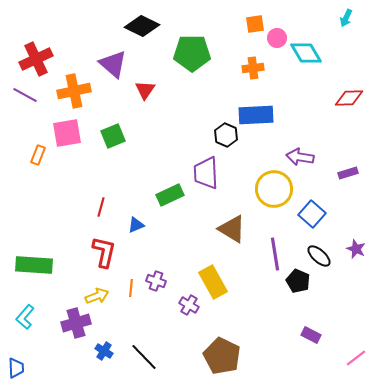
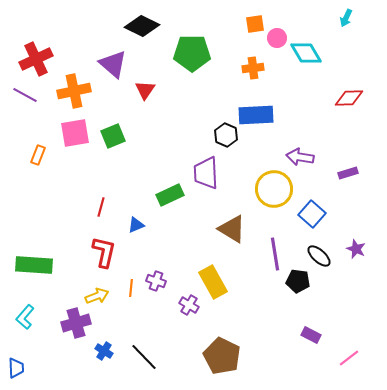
pink square at (67, 133): moved 8 px right
black pentagon at (298, 281): rotated 15 degrees counterclockwise
pink line at (356, 358): moved 7 px left
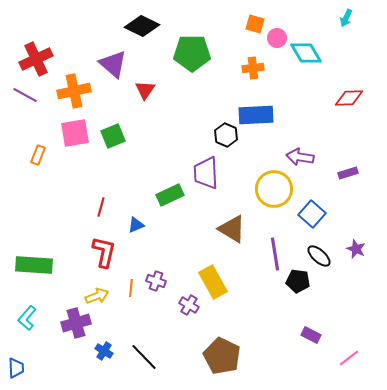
orange square at (255, 24): rotated 24 degrees clockwise
cyan L-shape at (25, 317): moved 2 px right, 1 px down
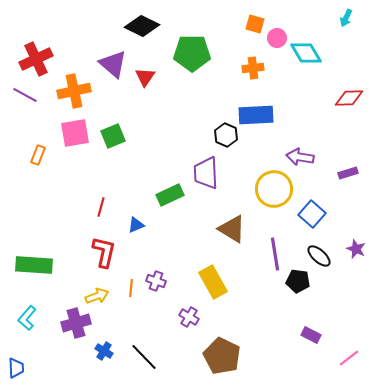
red triangle at (145, 90): moved 13 px up
purple cross at (189, 305): moved 12 px down
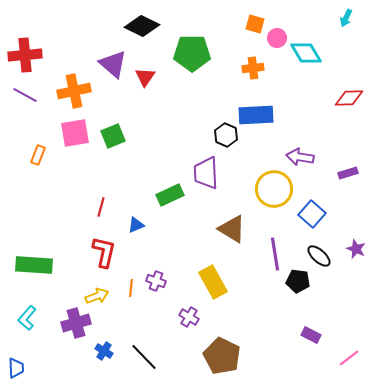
red cross at (36, 59): moved 11 px left, 4 px up; rotated 20 degrees clockwise
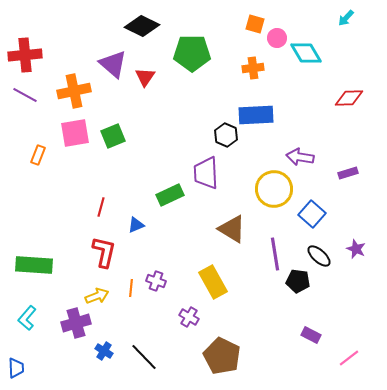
cyan arrow at (346, 18): rotated 18 degrees clockwise
